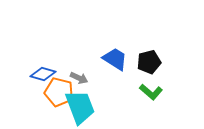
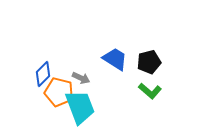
blue diamond: rotated 60 degrees counterclockwise
gray arrow: moved 2 px right
green L-shape: moved 1 px left, 1 px up
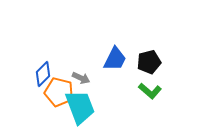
blue trapezoid: rotated 84 degrees clockwise
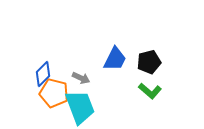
orange pentagon: moved 5 px left, 1 px down
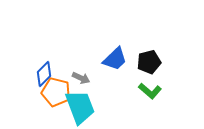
blue trapezoid: rotated 20 degrees clockwise
blue diamond: moved 1 px right
orange pentagon: moved 2 px right, 1 px up
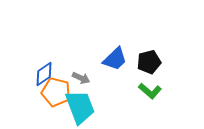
blue diamond: rotated 10 degrees clockwise
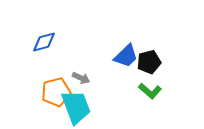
blue trapezoid: moved 11 px right, 3 px up
blue diamond: moved 32 px up; rotated 20 degrees clockwise
orange pentagon: rotated 28 degrees counterclockwise
cyan trapezoid: moved 4 px left
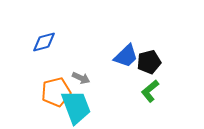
green L-shape: rotated 100 degrees clockwise
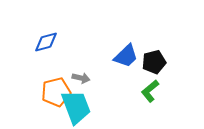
blue diamond: moved 2 px right
black pentagon: moved 5 px right
gray arrow: rotated 12 degrees counterclockwise
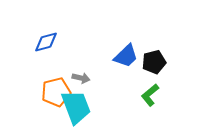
green L-shape: moved 4 px down
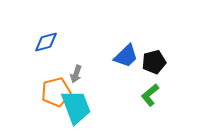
gray arrow: moved 5 px left, 4 px up; rotated 96 degrees clockwise
